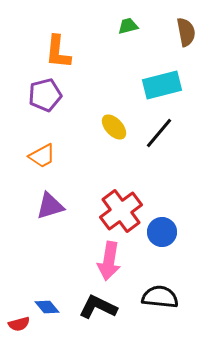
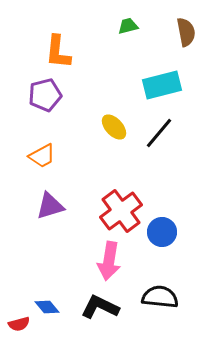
black L-shape: moved 2 px right
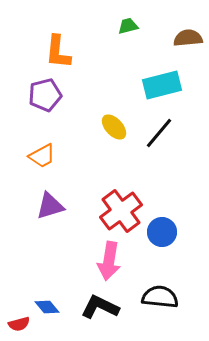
brown semicircle: moved 2 px right, 6 px down; rotated 84 degrees counterclockwise
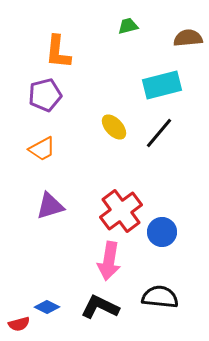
orange trapezoid: moved 7 px up
blue diamond: rotated 25 degrees counterclockwise
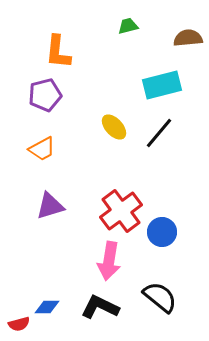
black semicircle: rotated 33 degrees clockwise
blue diamond: rotated 25 degrees counterclockwise
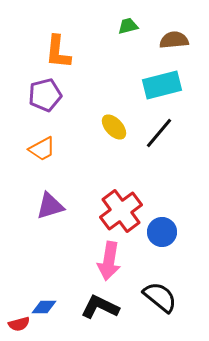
brown semicircle: moved 14 px left, 2 px down
blue diamond: moved 3 px left
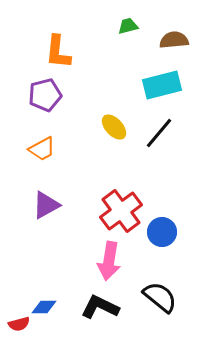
purple triangle: moved 4 px left, 1 px up; rotated 12 degrees counterclockwise
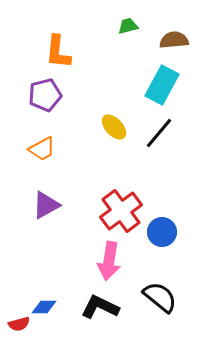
cyan rectangle: rotated 48 degrees counterclockwise
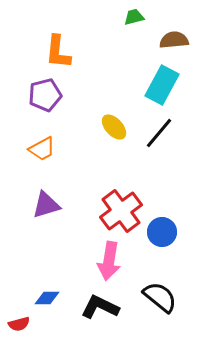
green trapezoid: moved 6 px right, 9 px up
purple triangle: rotated 12 degrees clockwise
blue diamond: moved 3 px right, 9 px up
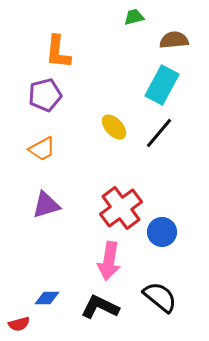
red cross: moved 3 px up
